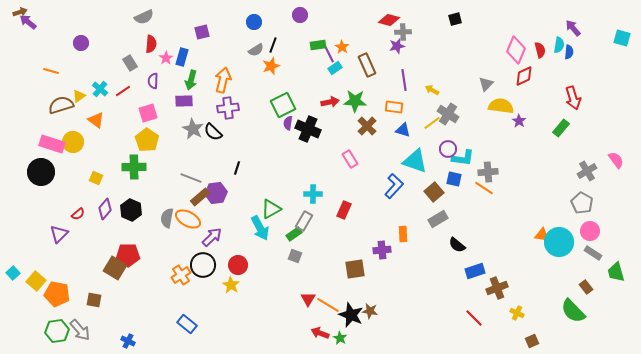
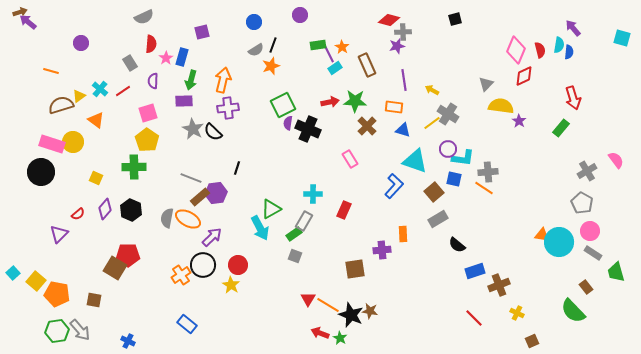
brown cross at (497, 288): moved 2 px right, 3 px up
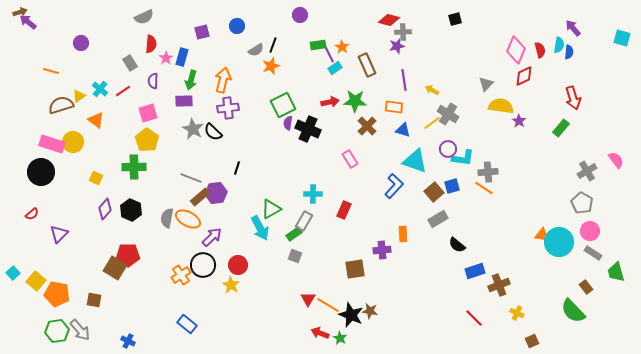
blue circle at (254, 22): moved 17 px left, 4 px down
blue square at (454, 179): moved 2 px left, 7 px down; rotated 28 degrees counterclockwise
red semicircle at (78, 214): moved 46 px left
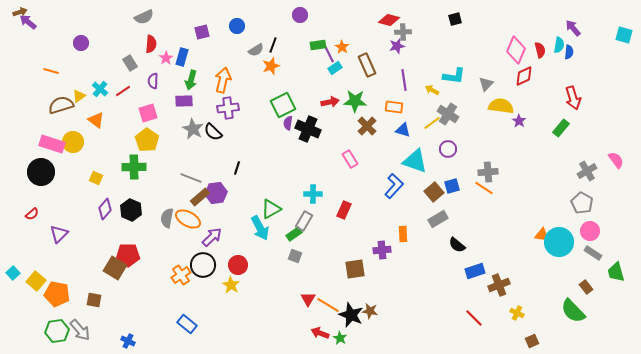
cyan square at (622, 38): moved 2 px right, 3 px up
cyan L-shape at (463, 158): moved 9 px left, 82 px up
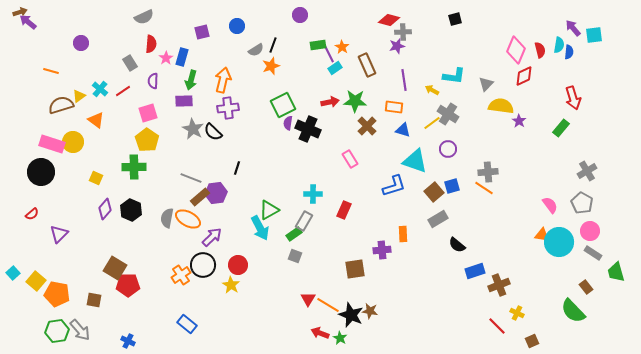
cyan square at (624, 35): moved 30 px left; rotated 24 degrees counterclockwise
pink semicircle at (616, 160): moved 66 px left, 45 px down
blue L-shape at (394, 186): rotated 30 degrees clockwise
green triangle at (271, 209): moved 2 px left, 1 px down
red pentagon at (128, 255): moved 30 px down
red line at (474, 318): moved 23 px right, 8 px down
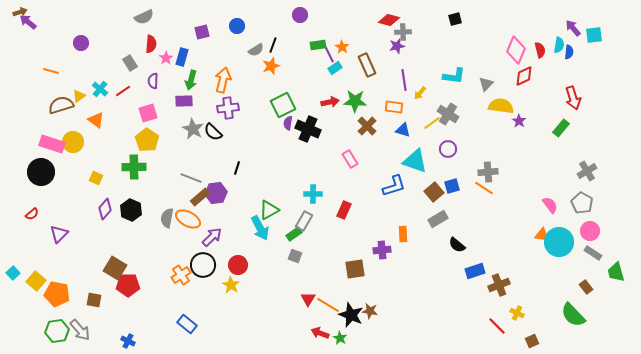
yellow arrow at (432, 90): moved 12 px left, 3 px down; rotated 80 degrees counterclockwise
green semicircle at (573, 311): moved 4 px down
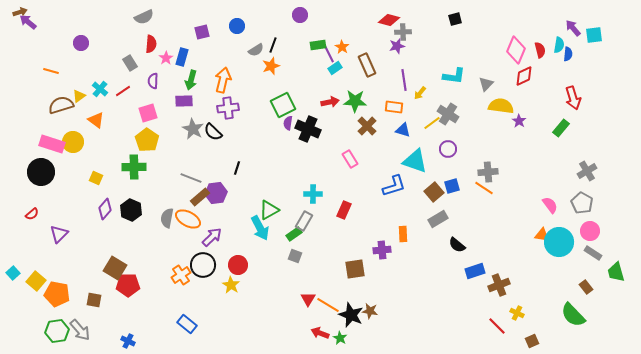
blue semicircle at (569, 52): moved 1 px left, 2 px down
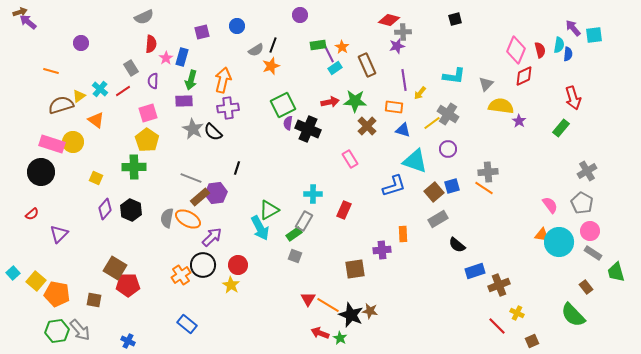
gray rectangle at (130, 63): moved 1 px right, 5 px down
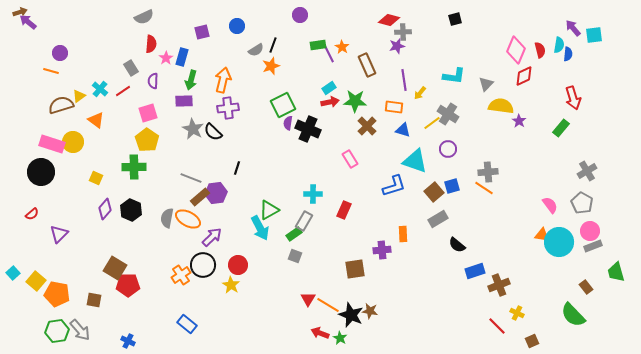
purple circle at (81, 43): moved 21 px left, 10 px down
cyan rectangle at (335, 68): moved 6 px left, 20 px down
gray rectangle at (593, 253): moved 7 px up; rotated 54 degrees counterclockwise
